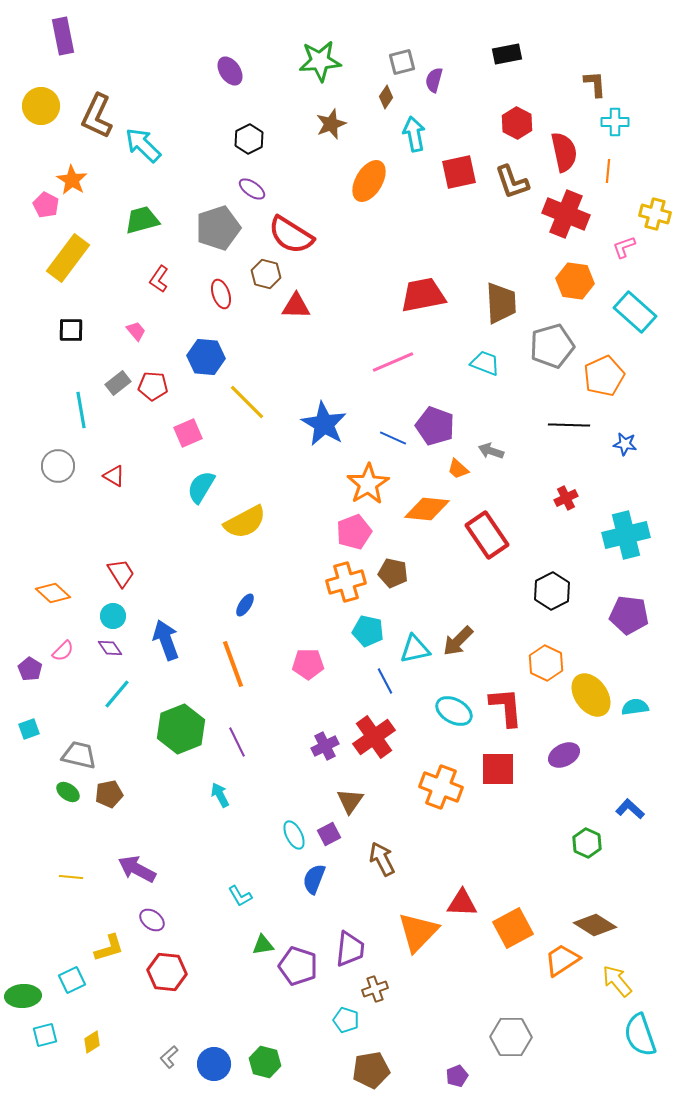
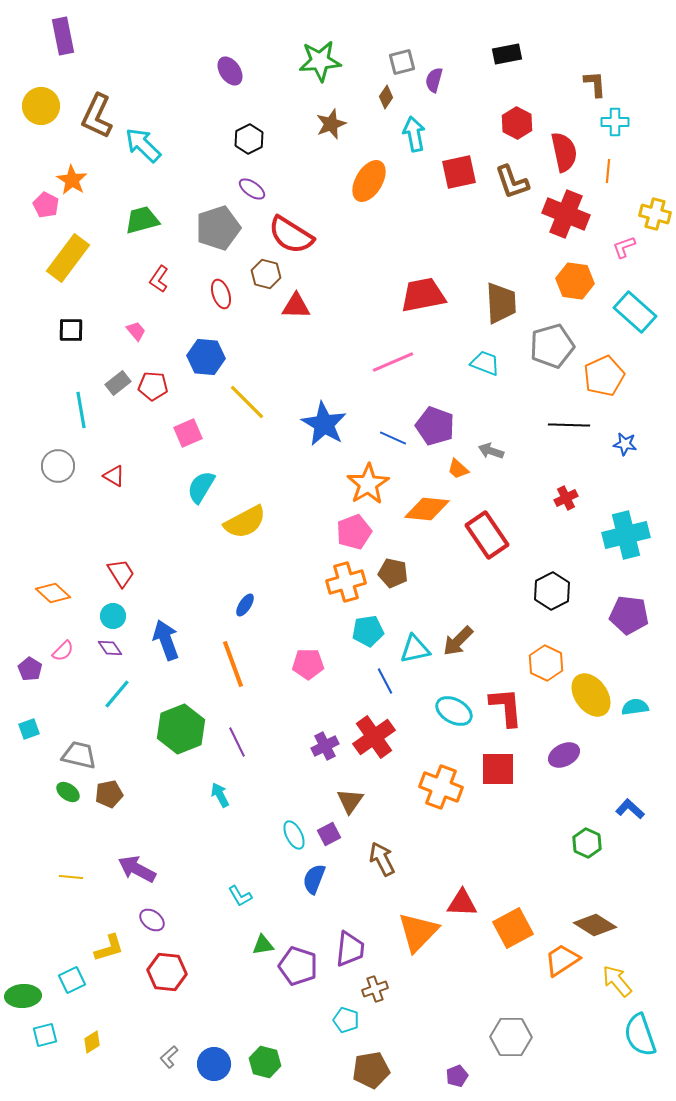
cyan pentagon at (368, 631): rotated 20 degrees counterclockwise
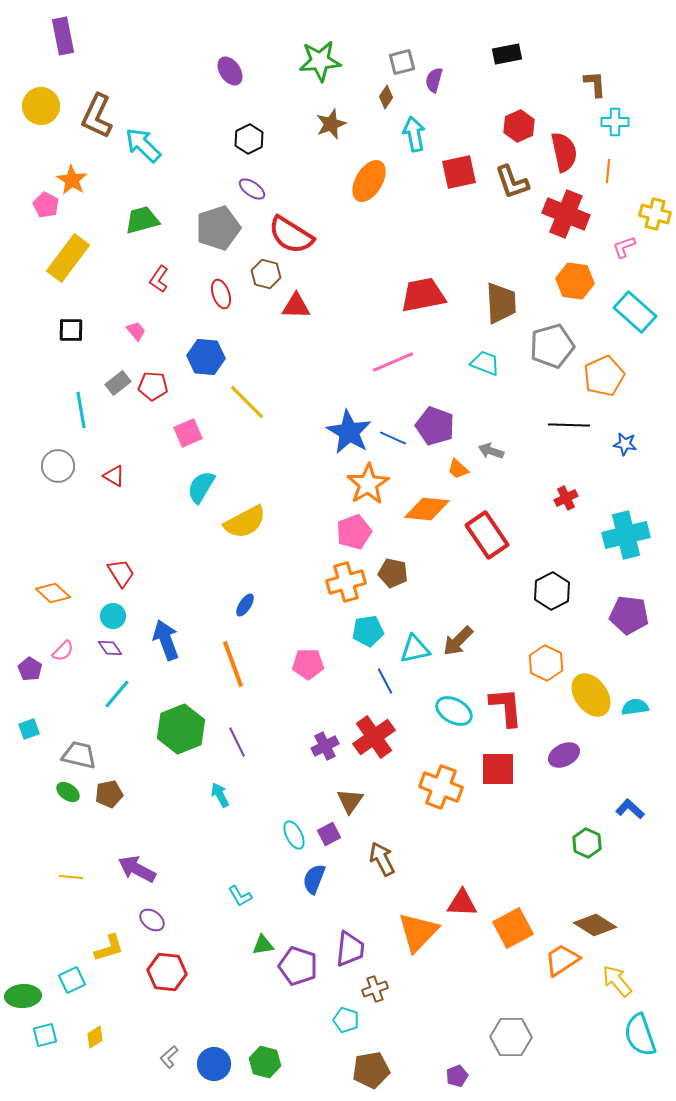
red hexagon at (517, 123): moved 2 px right, 3 px down; rotated 8 degrees clockwise
blue star at (324, 424): moved 25 px right, 8 px down
yellow diamond at (92, 1042): moved 3 px right, 5 px up
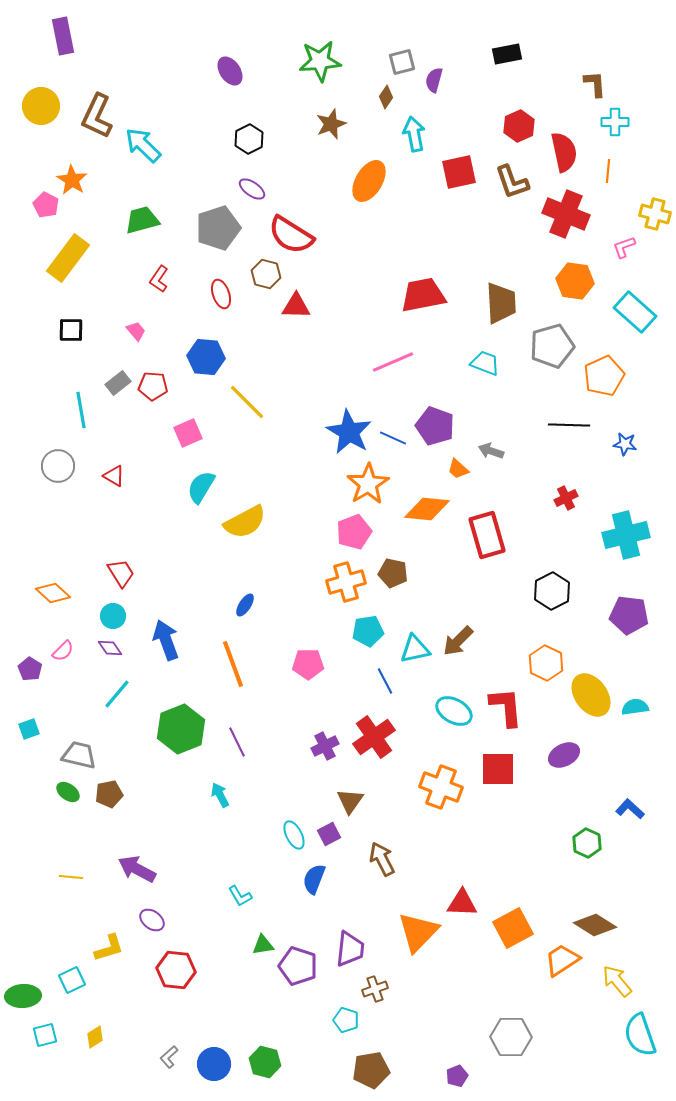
red rectangle at (487, 535): rotated 18 degrees clockwise
red hexagon at (167, 972): moved 9 px right, 2 px up
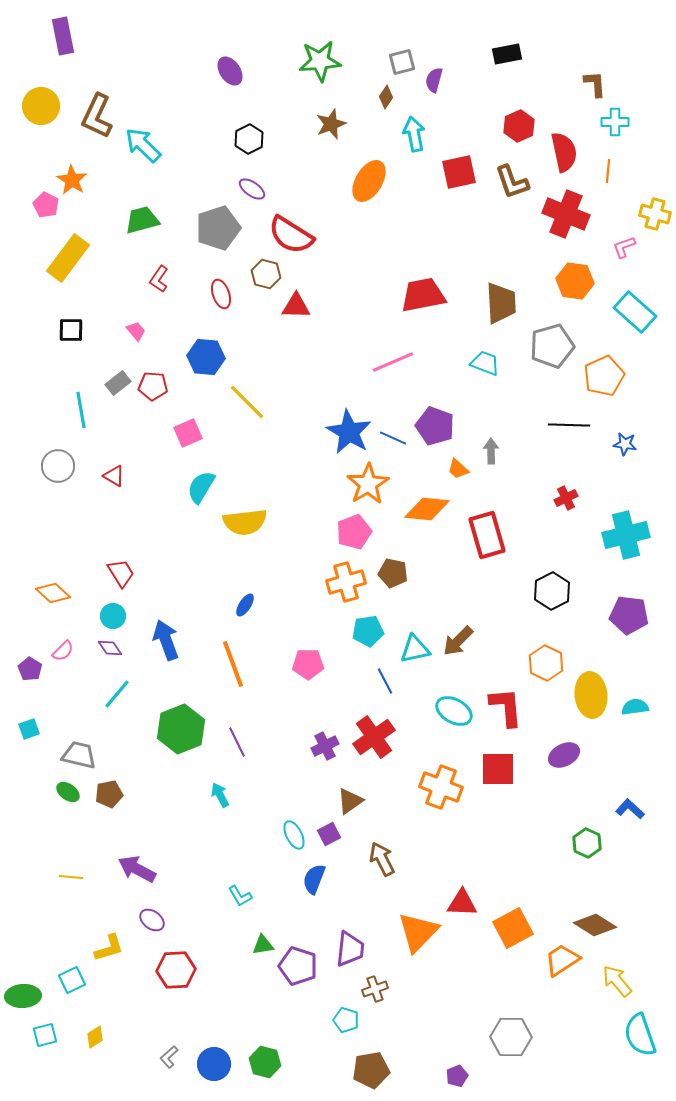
gray arrow at (491, 451): rotated 70 degrees clockwise
yellow semicircle at (245, 522): rotated 21 degrees clockwise
yellow ellipse at (591, 695): rotated 30 degrees clockwise
brown triangle at (350, 801): rotated 20 degrees clockwise
red hexagon at (176, 970): rotated 9 degrees counterclockwise
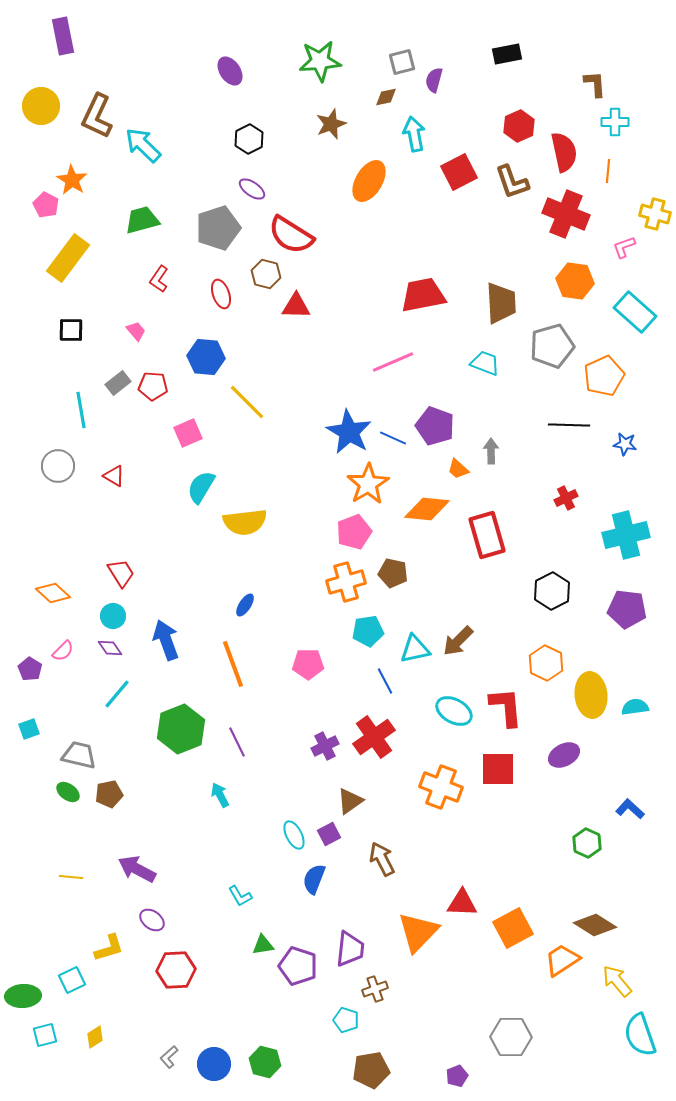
brown diamond at (386, 97): rotated 45 degrees clockwise
red square at (459, 172): rotated 15 degrees counterclockwise
purple pentagon at (629, 615): moved 2 px left, 6 px up
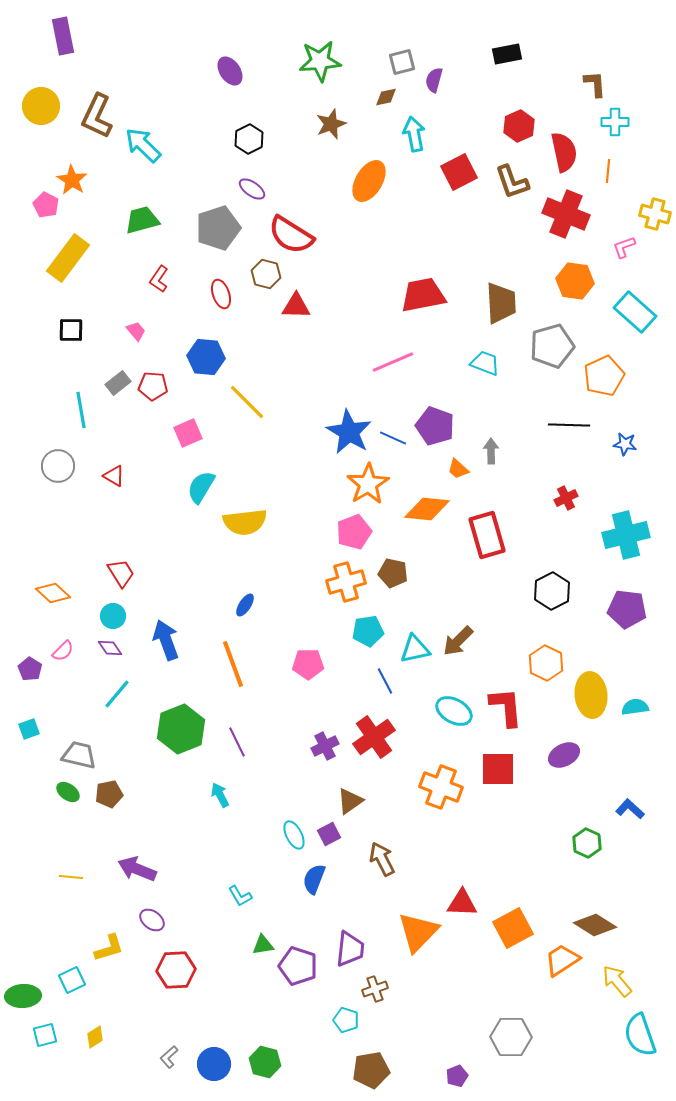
purple arrow at (137, 869): rotated 6 degrees counterclockwise
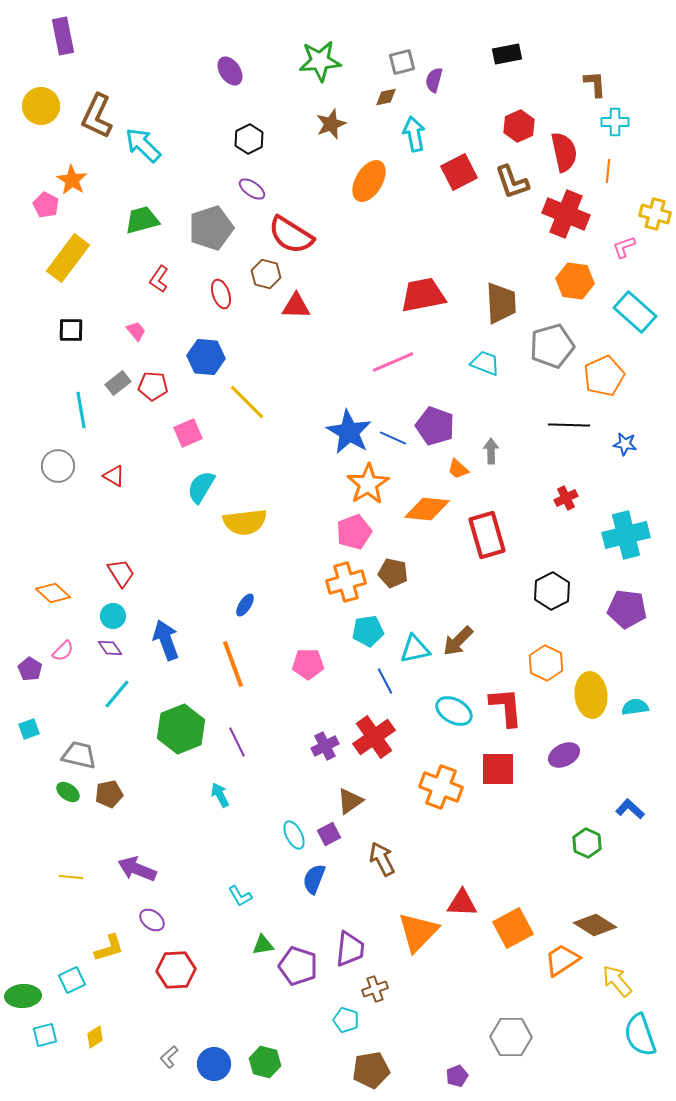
gray pentagon at (218, 228): moved 7 px left
